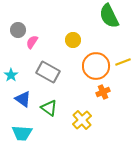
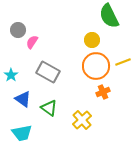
yellow circle: moved 19 px right
cyan trapezoid: rotated 15 degrees counterclockwise
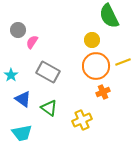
yellow cross: rotated 18 degrees clockwise
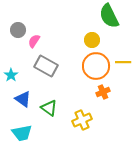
pink semicircle: moved 2 px right, 1 px up
yellow line: rotated 21 degrees clockwise
gray rectangle: moved 2 px left, 6 px up
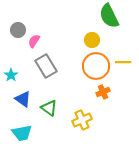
gray rectangle: rotated 30 degrees clockwise
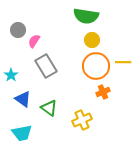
green semicircle: moved 23 px left; rotated 55 degrees counterclockwise
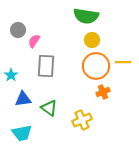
gray rectangle: rotated 35 degrees clockwise
blue triangle: rotated 42 degrees counterclockwise
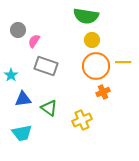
gray rectangle: rotated 75 degrees counterclockwise
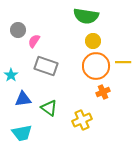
yellow circle: moved 1 px right, 1 px down
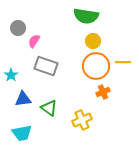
gray circle: moved 2 px up
